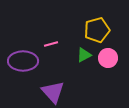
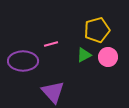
pink circle: moved 1 px up
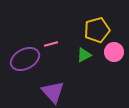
pink circle: moved 6 px right, 5 px up
purple ellipse: moved 2 px right, 2 px up; rotated 28 degrees counterclockwise
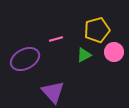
pink line: moved 5 px right, 5 px up
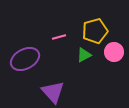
yellow pentagon: moved 2 px left, 1 px down
pink line: moved 3 px right, 2 px up
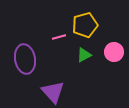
yellow pentagon: moved 10 px left, 6 px up
purple ellipse: rotated 72 degrees counterclockwise
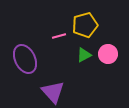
pink line: moved 1 px up
pink circle: moved 6 px left, 2 px down
purple ellipse: rotated 16 degrees counterclockwise
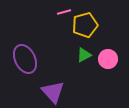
pink line: moved 5 px right, 24 px up
pink circle: moved 5 px down
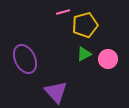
pink line: moved 1 px left
green triangle: moved 1 px up
purple triangle: moved 3 px right
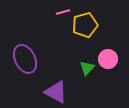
green triangle: moved 3 px right, 14 px down; rotated 21 degrees counterclockwise
purple triangle: rotated 20 degrees counterclockwise
